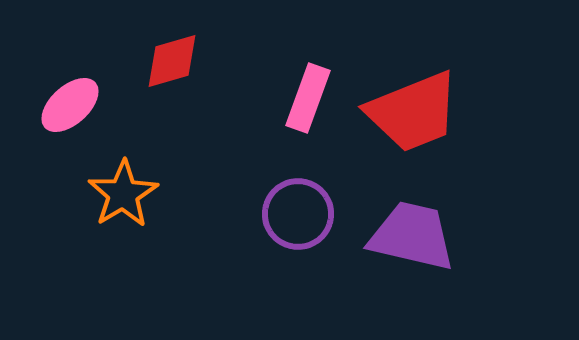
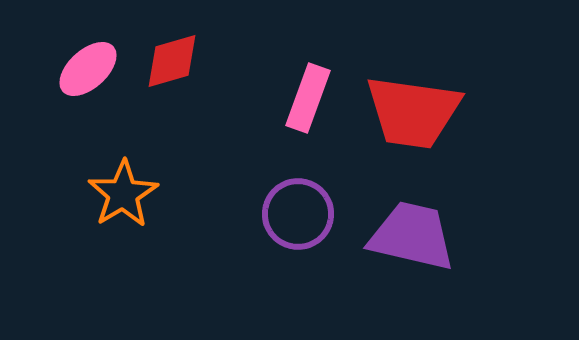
pink ellipse: moved 18 px right, 36 px up
red trapezoid: rotated 30 degrees clockwise
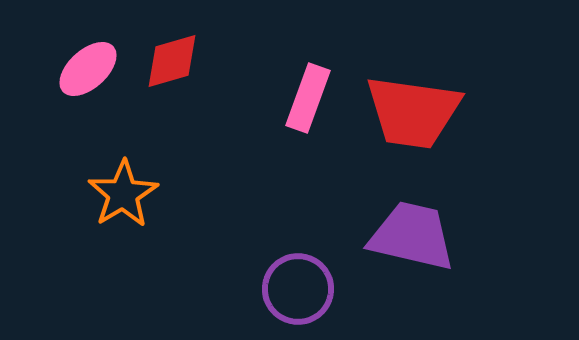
purple circle: moved 75 px down
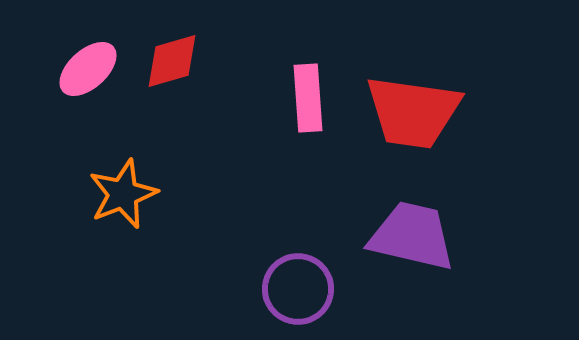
pink rectangle: rotated 24 degrees counterclockwise
orange star: rotated 10 degrees clockwise
